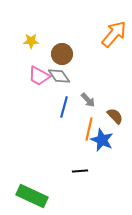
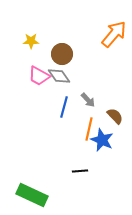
green rectangle: moved 1 px up
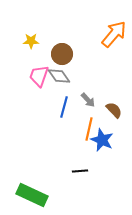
pink trapezoid: rotated 80 degrees clockwise
brown semicircle: moved 1 px left, 6 px up
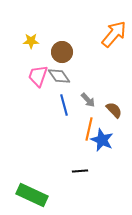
brown circle: moved 2 px up
pink trapezoid: moved 1 px left
blue line: moved 2 px up; rotated 30 degrees counterclockwise
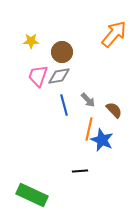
gray diamond: rotated 65 degrees counterclockwise
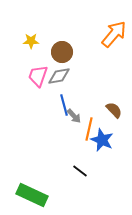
gray arrow: moved 14 px left, 16 px down
black line: rotated 42 degrees clockwise
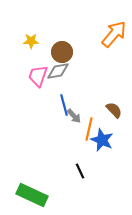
gray diamond: moved 1 px left, 5 px up
black line: rotated 28 degrees clockwise
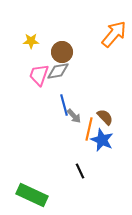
pink trapezoid: moved 1 px right, 1 px up
brown semicircle: moved 9 px left, 7 px down
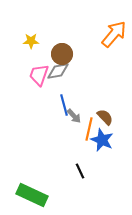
brown circle: moved 2 px down
